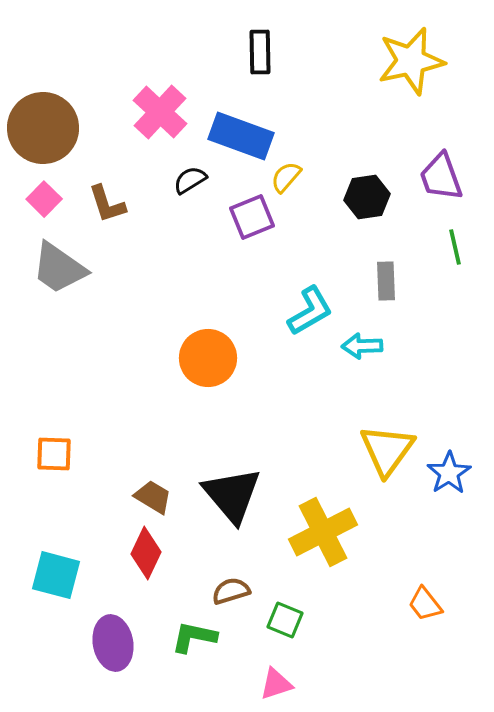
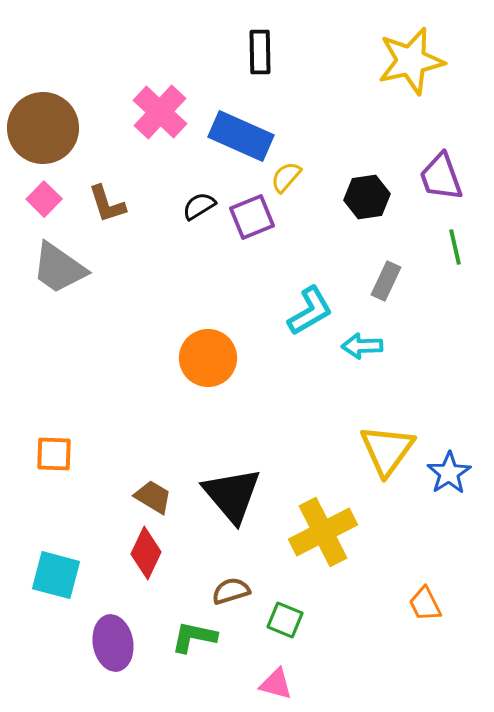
blue rectangle: rotated 4 degrees clockwise
black semicircle: moved 9 px right, 26 px down
gray rectangle: rotated 27 degrees clockwise
orange trapezoid: rotated 12 degrees clockwise
pink triangle: rotated 33 degrees clockwise
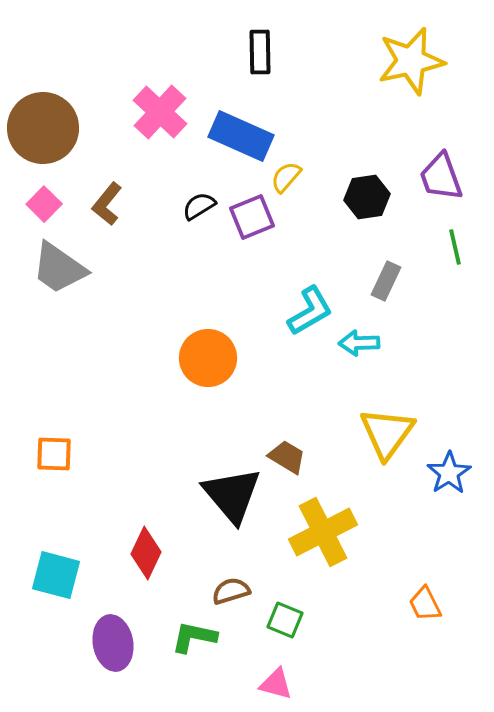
pink square: moved 5 px down
brown L-shape: rotated 57 degrees clockwise
cyan arrow: moved 3 px left, 3 px up
yellow triangle: moved 17 px up
brown trapezoid: moved 134 px right, 40 px up
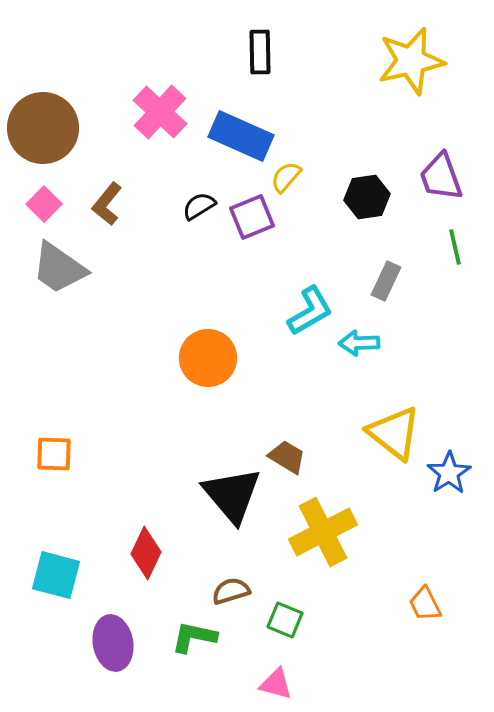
yellow triangle: moved 7 px right; rotated 28 degrees counterclockwise
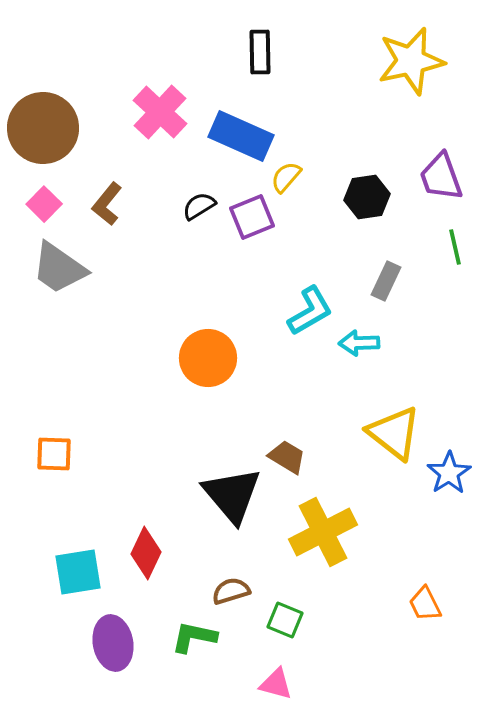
cyan square: moved 22 px right, 3 px up; rotated 24 degrees counterclockwise
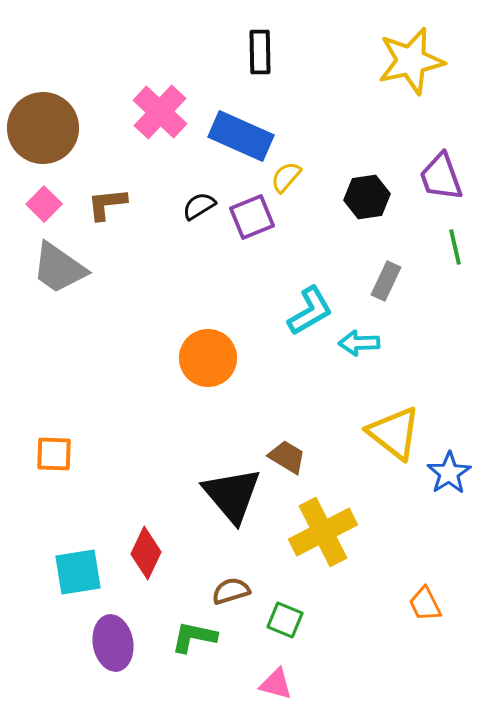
brown L-shape: rotated 45 degrees clockwise
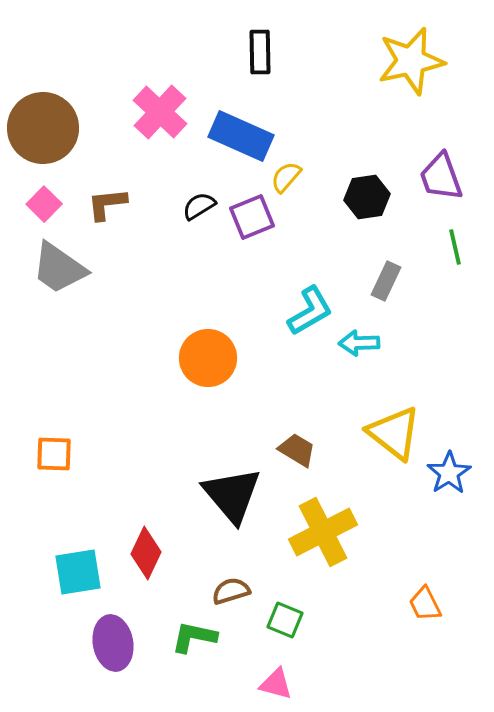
brown trapezoid: moved 10 px right, 7 px up
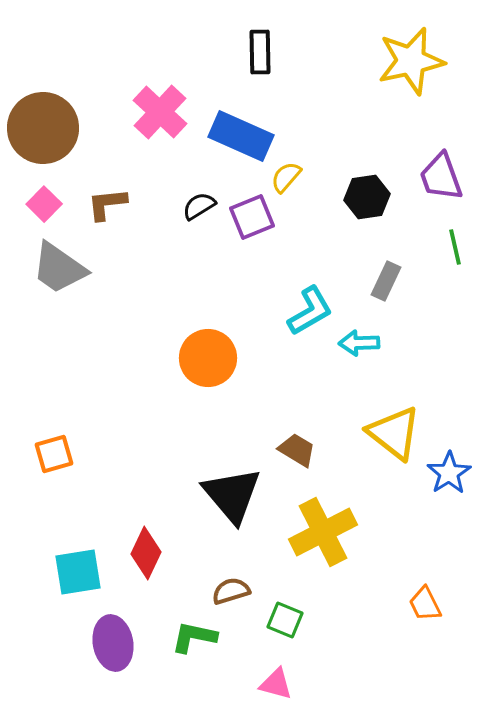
orange square: rotated 18 degrees counterclockwise
